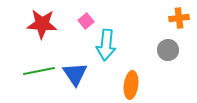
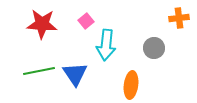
gray circle: moved 14 px left, 2 px up
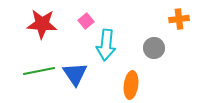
orange cross: moved 1 px down
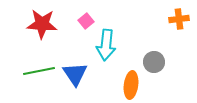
gray circle: moved 14 px down
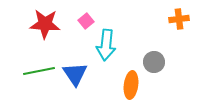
red star: moved 3 px right
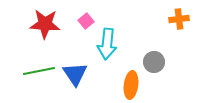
cyan arrow: moved 1 px right, 1 px up
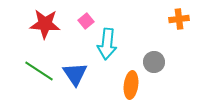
green line: rotated 44 degrees clockwise
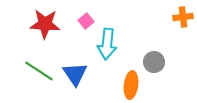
orange cross: moved 4 px right, 2 px up
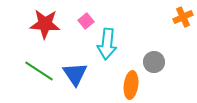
orange cross: rotated 18 degrees counterclockwise
